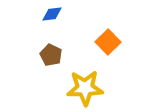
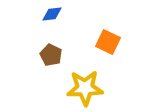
orange square: rotated 20 degrees counterclockwise
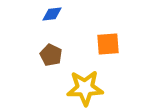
orange square: moved 2 px down; rotated 30 degrees counterclockwise
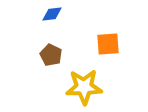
yellow star: moved 1 px left, 1 px up
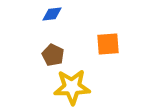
brown pentagon: moved 2 px right
yellow star: moved 12 px left
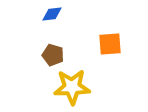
orange square: moved 2 px right
brown pentagon: rotated 10 degrees counterclockwise
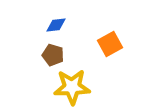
blue diamond: moved 4 px right, 11 px down
orange square: rotated 25 degrees counterclockwise
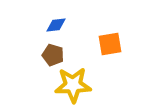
orange square: rotated 20 degrees clockwise
yellow star: moved 1 px right, 2 px up
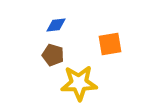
yellow star: moved 6 px right, 2 px up
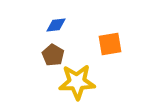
brown pentagon: rotated 15 degrees clockwise
yellow star: moved 2 px left, 1 px up
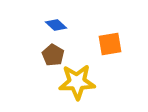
blue diamond: rotated 50 degrees clockwise
